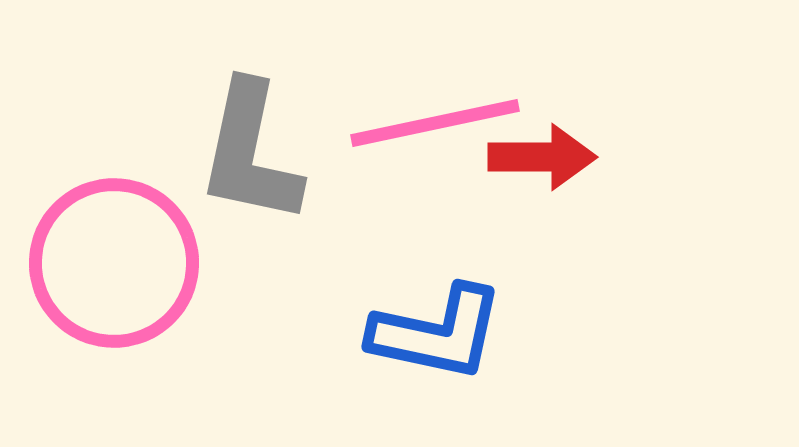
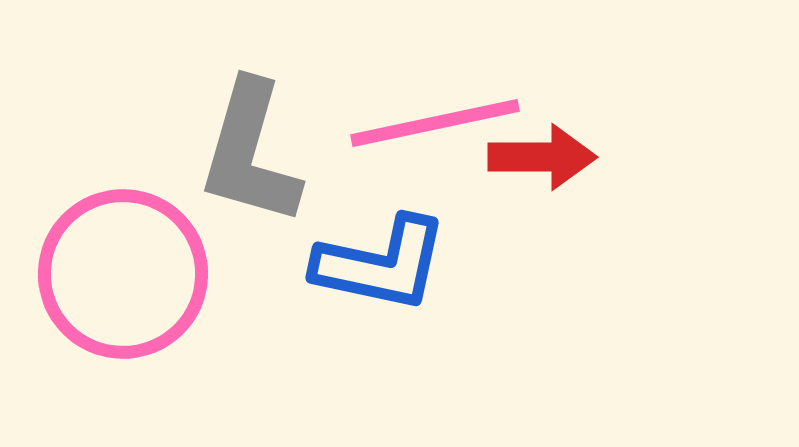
gray L-shape: rotated 4 degrees clockwise
pink circle: moved 9 px right, 11 px down
blue L-shape: moved 56 px left, 69 px up
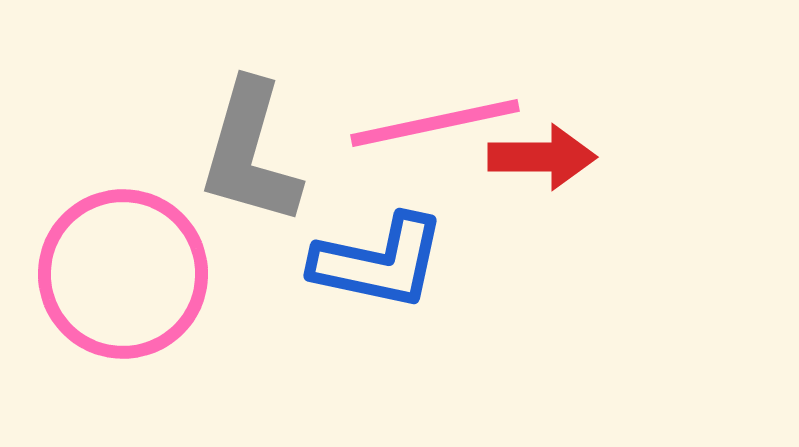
blue L-shape: moved 2 px left, 2 px up
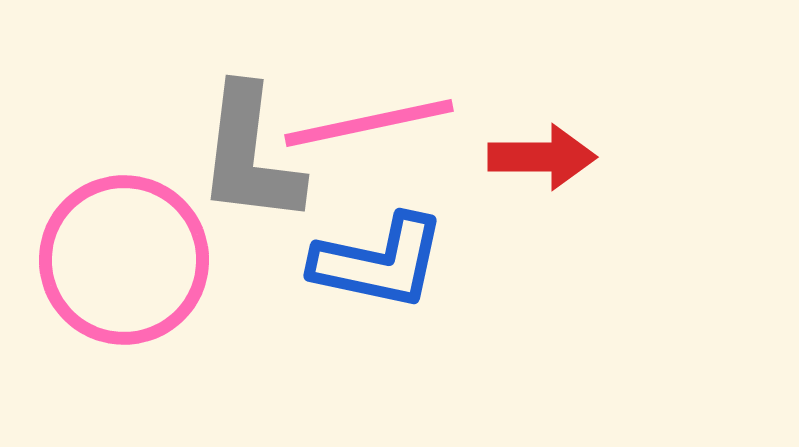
pink line: moved 66 px left
gray L-shape: moved 2 px down; rotated 9 degrees counterclockwise
pink circle: moved 1 px right, 14 px up
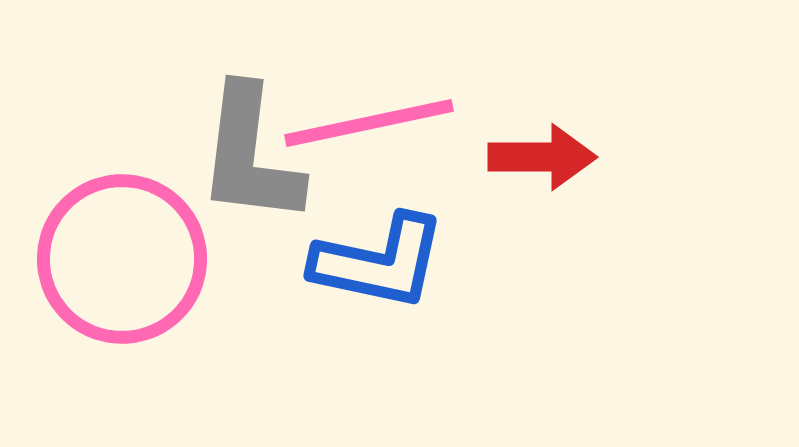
pink circle: moved 2 px left, 1 px up
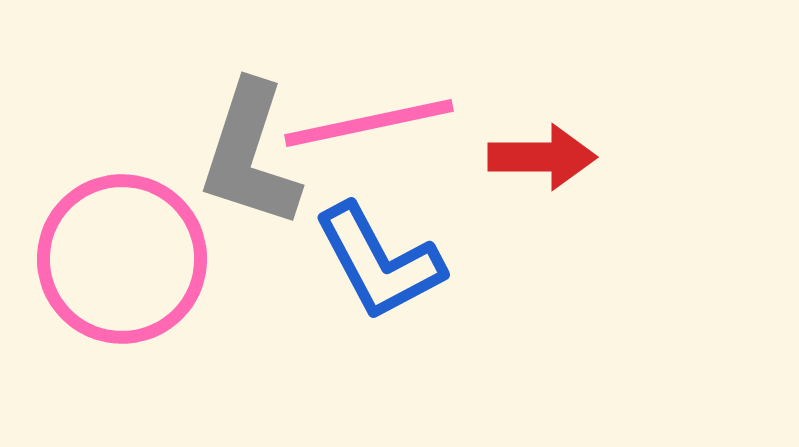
gray L-shape: rotated 11 degrees clockwise
blue L-shape: rotated 50 degrees clockwise
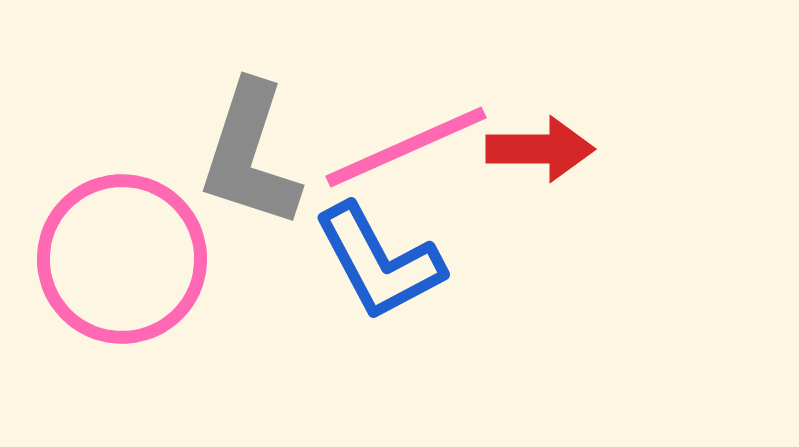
pink line: moved 37 px right, 24 px down; rotated 12 degrees counterclockwise
red arrow: moved 2 px left, 8 px up
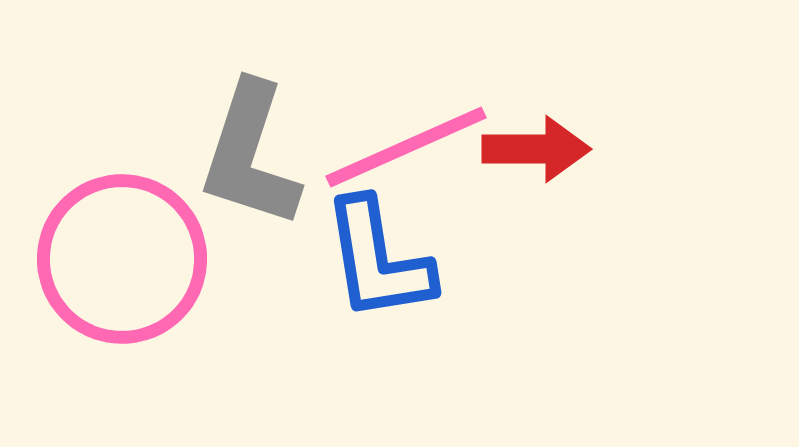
red arrow: moved 4 px left
blue L-shape: moved 1 px left, 2 px up; rotated 19 degrees clockwise
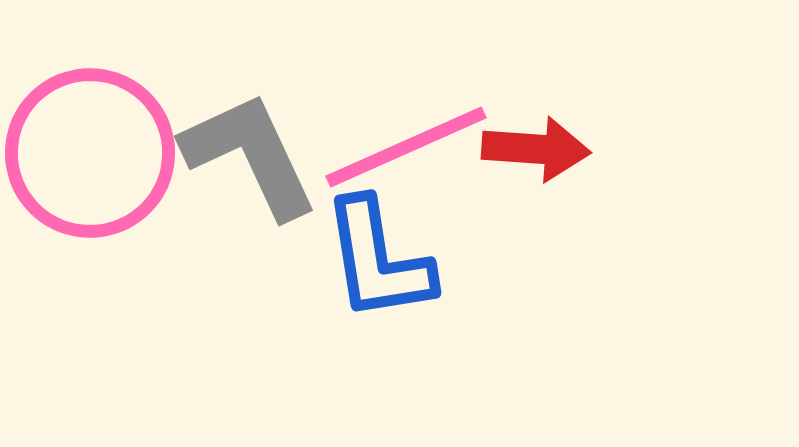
red arrow: rotated 4 degrees clockwise
gray L-shape: rotated 137 degrees clockwise
pink circle: moved 32 px left, 106 px up
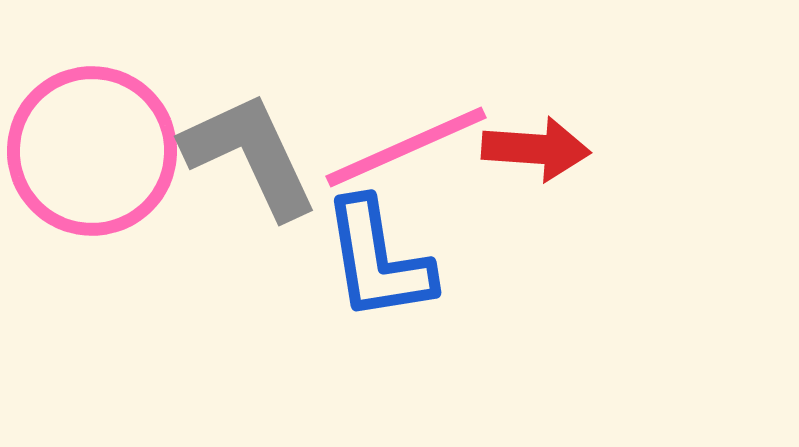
pink circle: moved 2 px right, 2 px up
